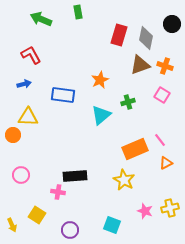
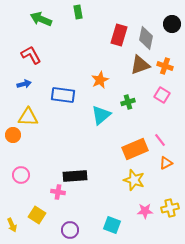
yellow star: moved 10 px right; rotated 10 degrees counterclockwise
pink star: rotated 21 degrees counterclockwise
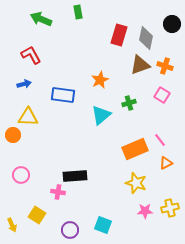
green cross: moved 1 px right, 1 px down
yellow star: moved 2 px right, 3 px down
cyan square: moved 9 px left
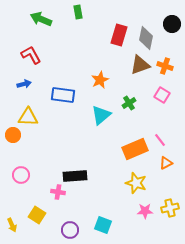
green cross: rotated 16 degrees counterclockwise
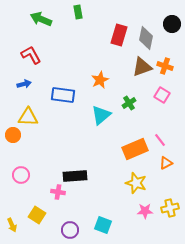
brown triangle: moved 2 px right, 2 px down
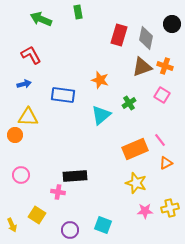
orange star: rotated 30 degrees counterclockwise
orange circle: moved 2 px right
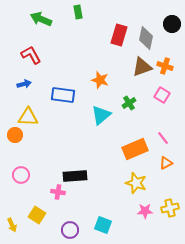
pink line: moved 3 px right, 2 px up
